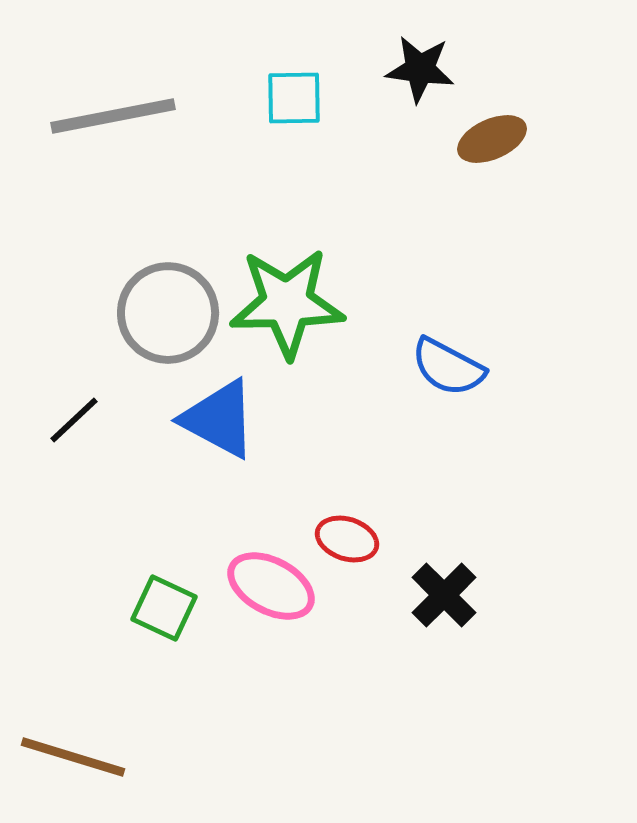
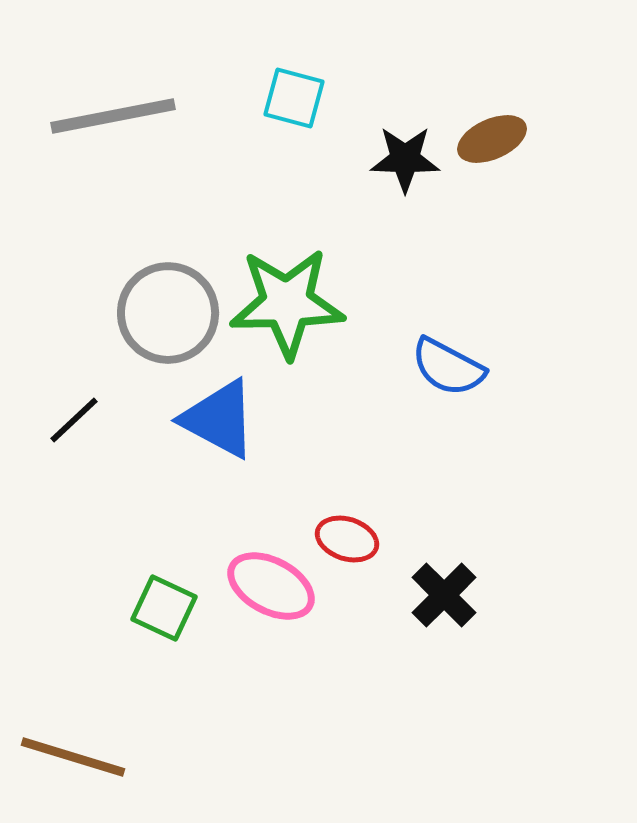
black star: moved 15 px left, 90 px down; rotated 6 degrees counterclockwise
cyan square: rotated 16 degrees clockwise
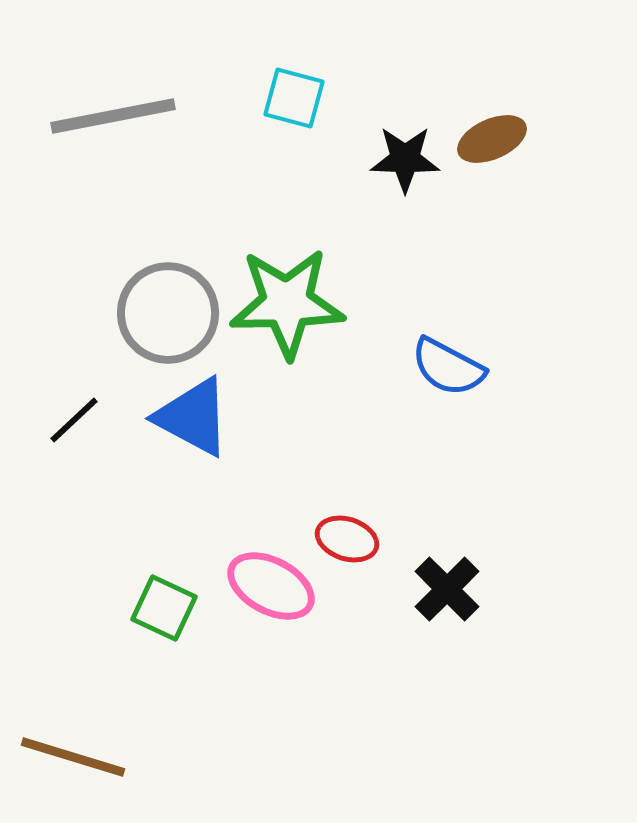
blue triangle: moved 26 px left, 2 px up
black cross: moved 3 px right, 6 px up
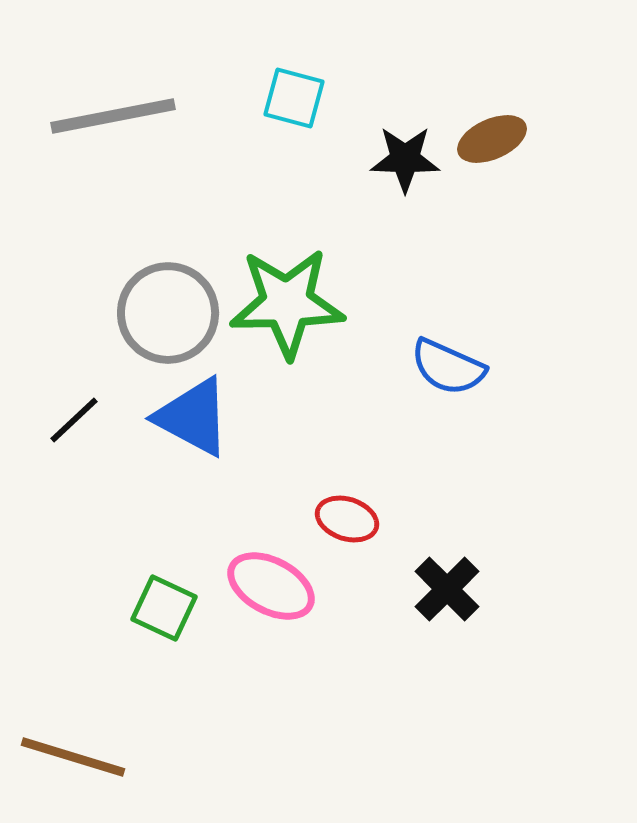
blue semicircle: rotated 4 degrees counterclockwise
red ellipse: moved 20 px up
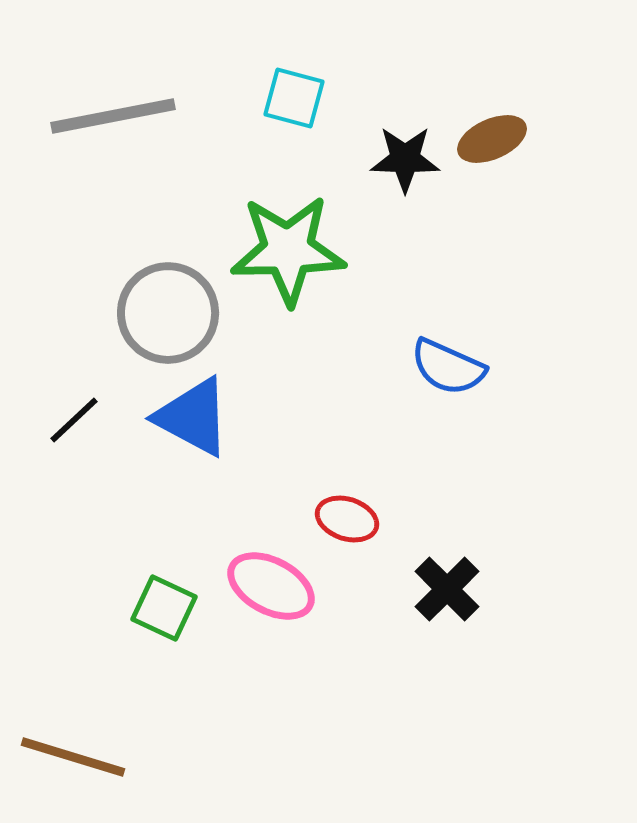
green star: moved 1 px right, 53 px up
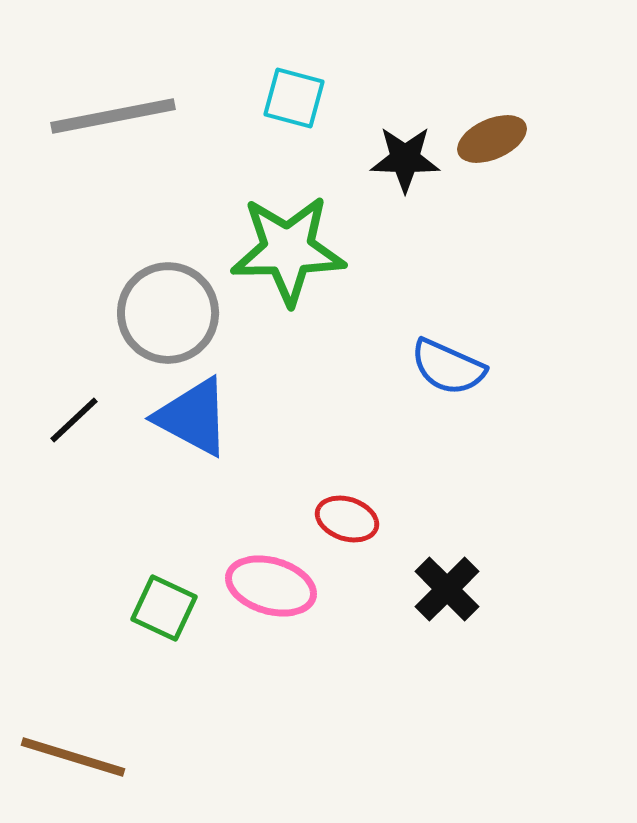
pink ellipse: rotated 12 degrees counterclockwise
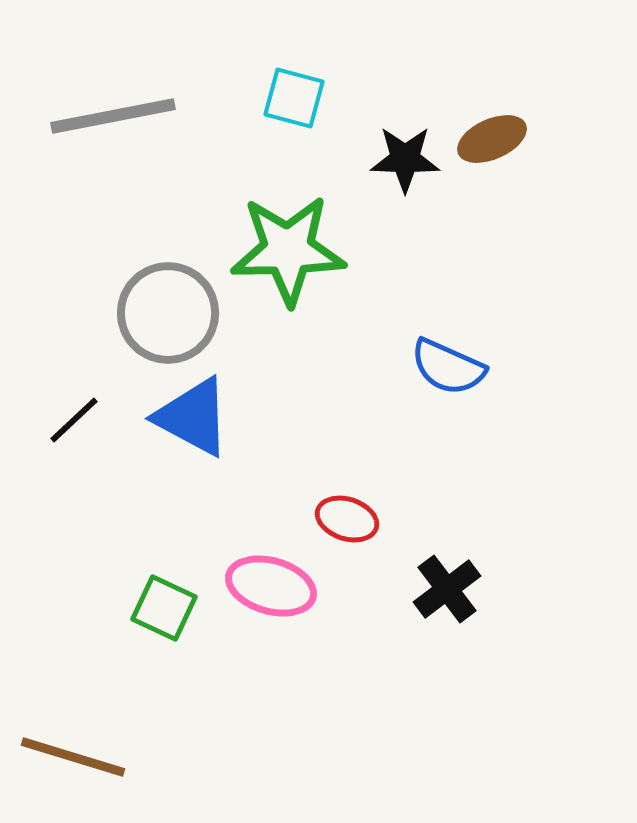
black cross: rotated 8 degrees clockwise
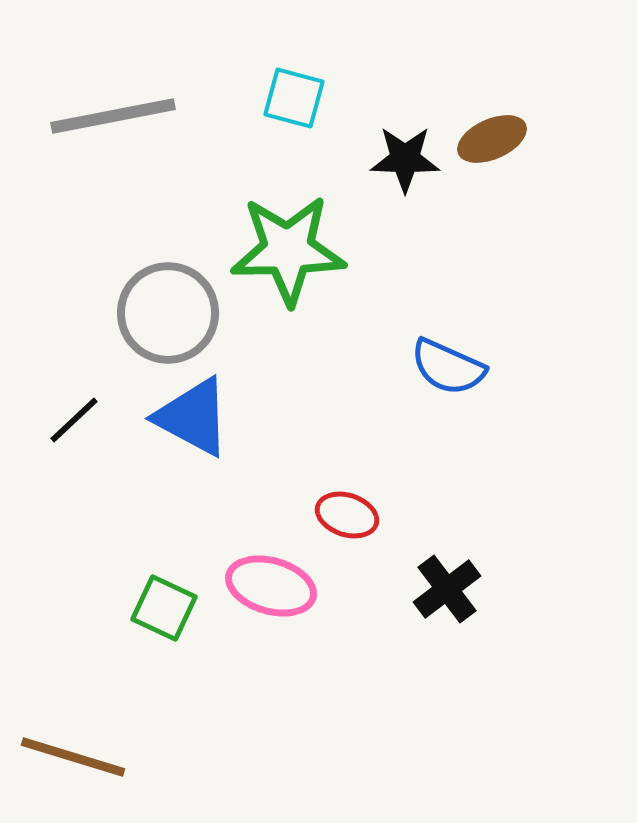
red ellipse: moved 4 px up
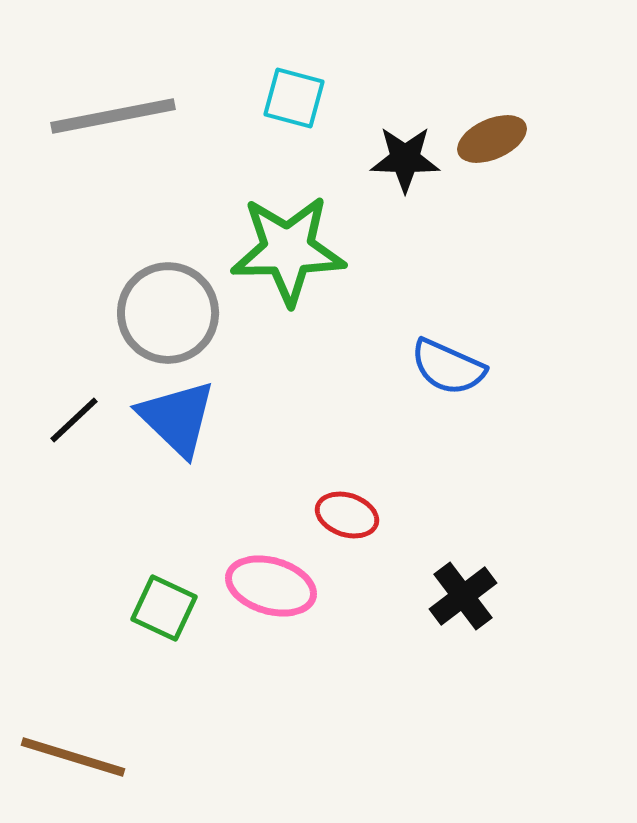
blue triangle: moved 16 px left, 1 px down; rotated 16 degrees clockwise
black cross: moved 16 px right, 7 px down
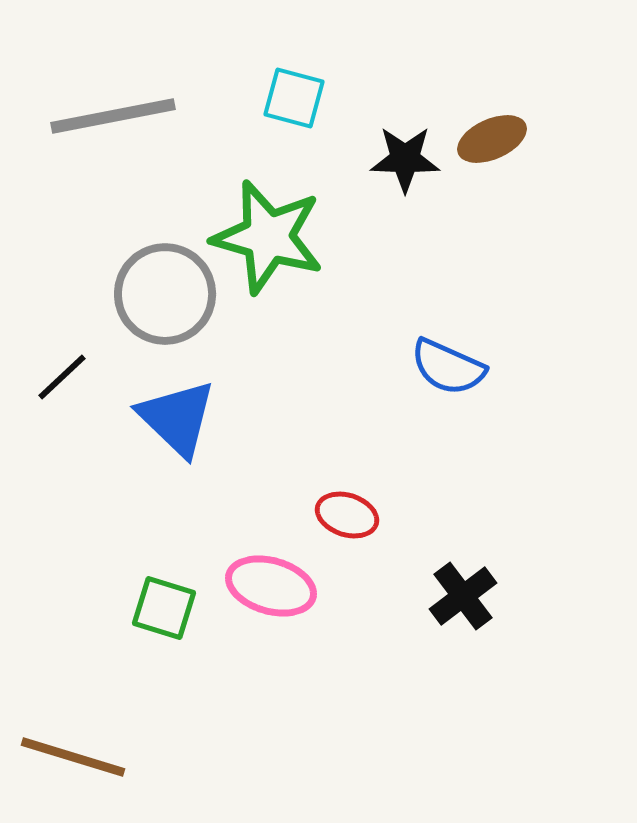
green star: moved 20 px left, 13 px up; rotated 17 degrees clockwise
gray circle: moved 3 px left, 19 px up
black line: moved 12 px left, 43 px up
green square: rotated 8 degrees counterclockwise
